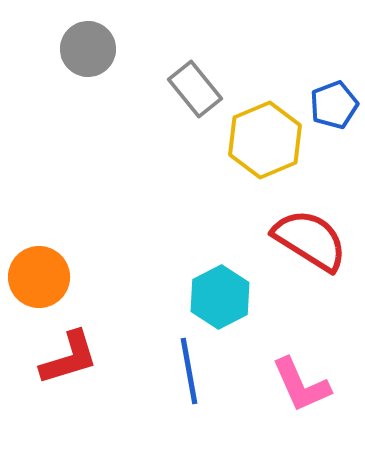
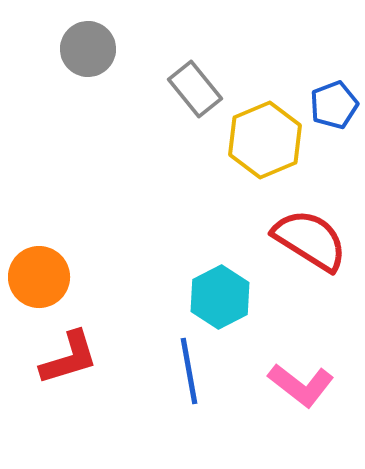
pink L-shape: rotated 28 degrees counterclockwise
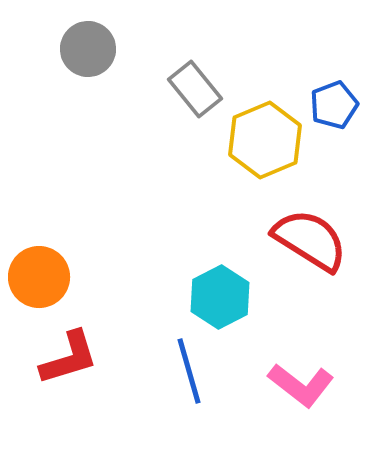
blue line: rotated 6 degrees counterclockwise
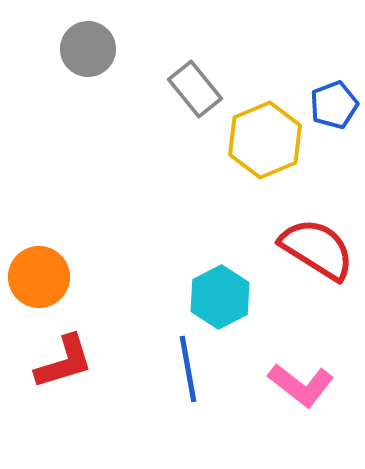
red semicircle: moved 7 px right, 9 px down
red L-shape: moved 5 px left, 4 px down
blue line: moved 1 px left, 2 px up; rotated 6 degrees clockwise
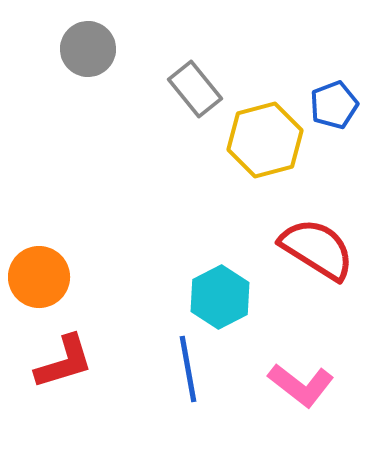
yellow hexagon: rotated 8 degrees clockwise
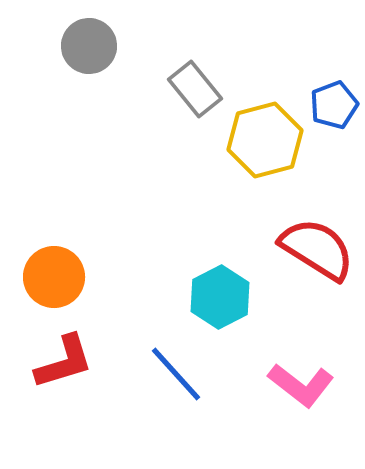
gray circle: moved 1 px right, 3 px up
orange circle: moved 15 px right
blue line: moved 12 px left, 5 px down; rotated 32 degrees counterclockwise
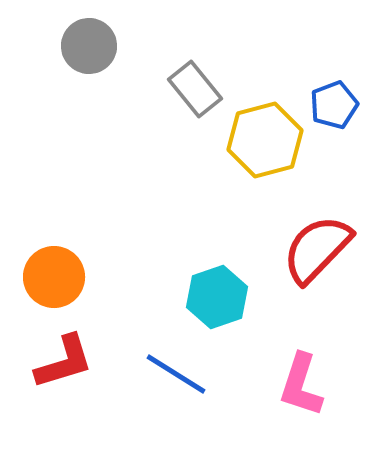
red semicircle: rotated 78 degrees counterclockwise
cyan hexagon: moved 3 px left; rotated 8 degrees clockwise
blue line: rotated 16 degrees counterclockwise
pink L-shape: rotated 70 degrees clockwise
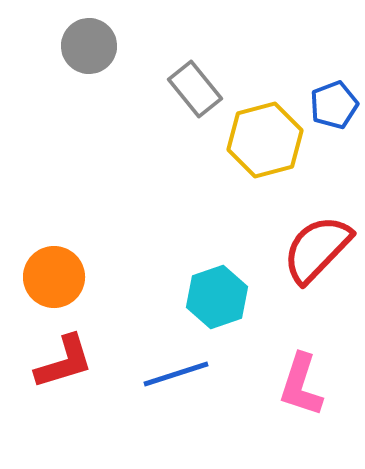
blue line: rotated 50 degrees counterclockwise
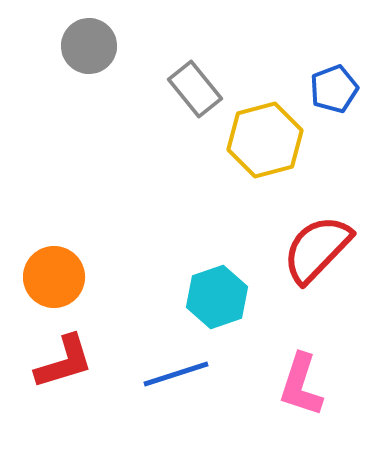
blue pentagon: moved 16 px up
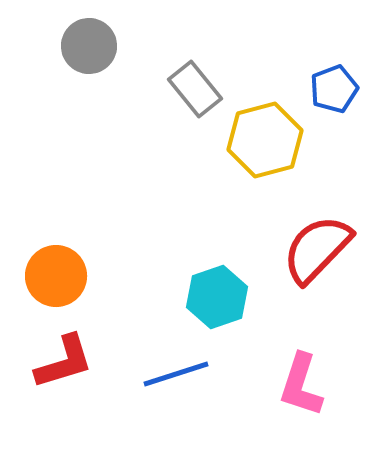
orange circle: moved 2 px right, 1 px up
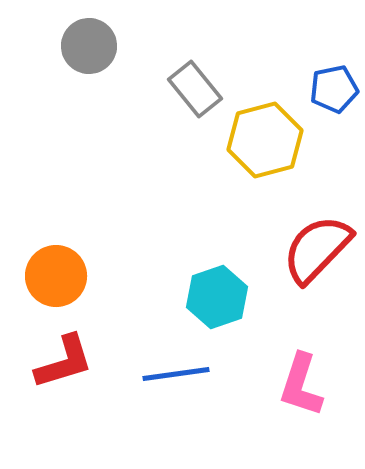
blue pentagon: rotated 9 degrees clockwise
blue line: rotated 10 degrees clockwise
